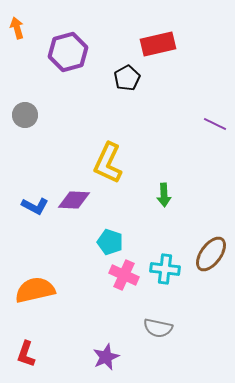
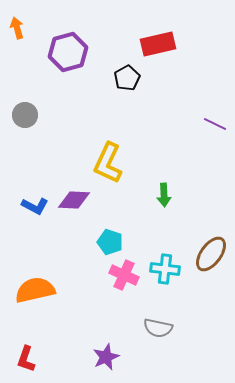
red L-shape: moved 5 px down
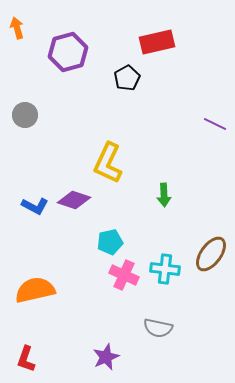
red rectangle: moved 1 px left, 2 px up
purple diamond: rotated 16 degrees clockwise
cyan pentagon: rotated 30 degrees counterclockwise
